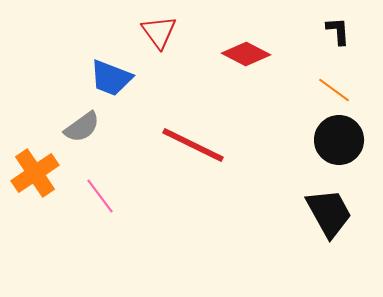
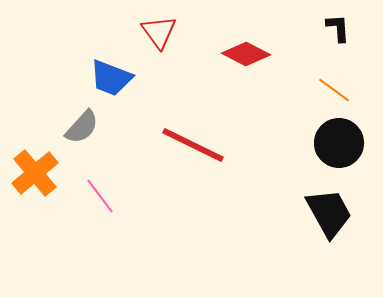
black L-shape: moved 3 px up
gray semicircle: rotated 12 degrees counterclockwise
black circle: moved 3 px down
orange cross: rotated 6 degrees counterclockwise
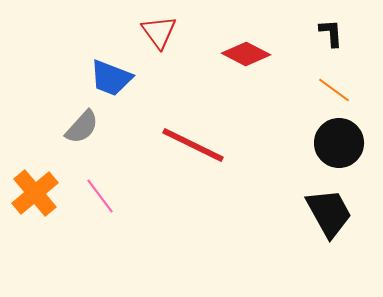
black L-shape: moved 7 px left, 5 px down
orange cross: moved 20 px down
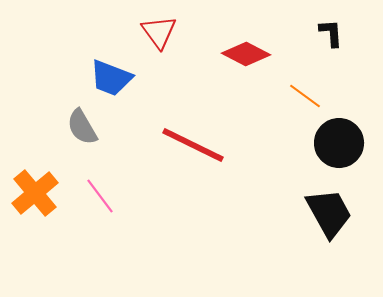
orange line: moved 29 px left, 6 px down
gray semicircle: rotated 108 degrees clockwise
